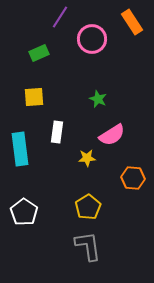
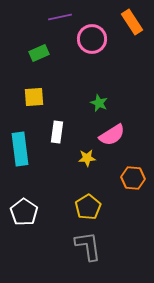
purple line: rotated 45 degrees clockwise
green star: moved 1 px right, 4 px down
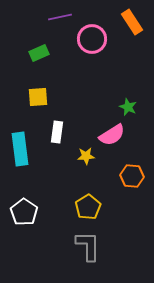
yellow square: moved 4 px right
green star: moved 29 px right, 4 px down
yellow star: moved 1 px left, 2 px up
orange hexagon: moved 1 px left, 2 px up
gray L-shape: rotated 8 degrees clockwise
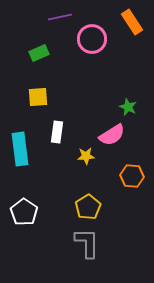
gray L-shape: moved 1 px left, 3 px up
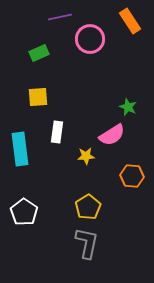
orange rectangle: moved 2 px left, 1 px up
pink circle: moved 2 px left
gray L-shape: rotated 12 degrees clockwise
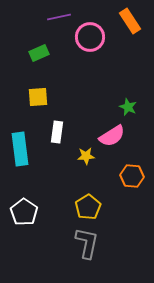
purple line: moved 1 px left
pink circle: moved 2 px up
pink semicircle: moved 1 px down
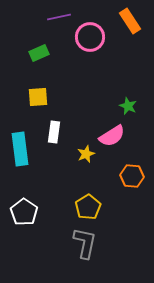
green star: moved 1 px up
white rectangle: moved 3 px left
yellow star: moved 2 px up; rotated 18 degrees counterclockwise
gray L-shape: moved 2 px left
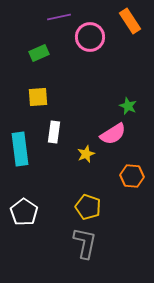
pink semicircle: moved 1 px right, 2 px up
yellow pentagon: rotated 20 degrees counterclockwise
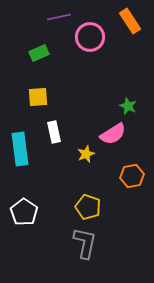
white rectangle: rotated 20 degrees counterclockwise
orange hexagon: rotated 15 degrees counterclockwise
